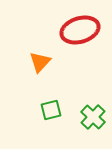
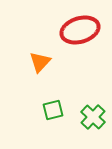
green square: moved 2 px right
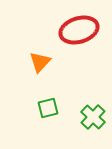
red ellipse: moved 1 px left
green square: moved 5 px left, 2 px up
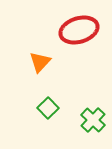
green square: rotated 30 degrees counterclockwise
green cross: moved 3 px down
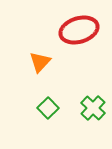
green cross: moved 12 px up
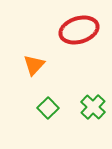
orange triangle: moved 6 px left, 3 px down
green cross: moved 1 px up
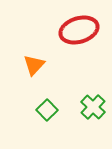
green square: moved 1 px left, 2 px down
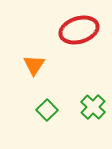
orange triangle: rotated 10 degrees counterclockwise
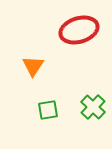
orange triangle: moved 1 px left, 1 px down
green square: moved 1 px right; rotated 35 degrees clockwise
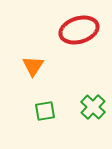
green square: moved 3 px left, 1 px down
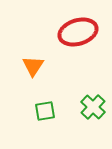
red ellipse: moved 1 px left, 2 px down
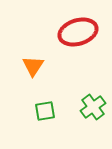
green cross: rotated 10 degrees clockwise
